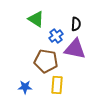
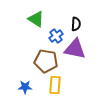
yellow rectangle: moved 2 px left
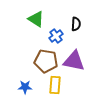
purple triangle: moved 1 px left, 12 px down
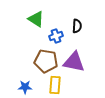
black semicircle: moved 1 px right, 2 px down
blue cross: rotated 16 degrees clockwise
purple triangle: moved 1 px down
